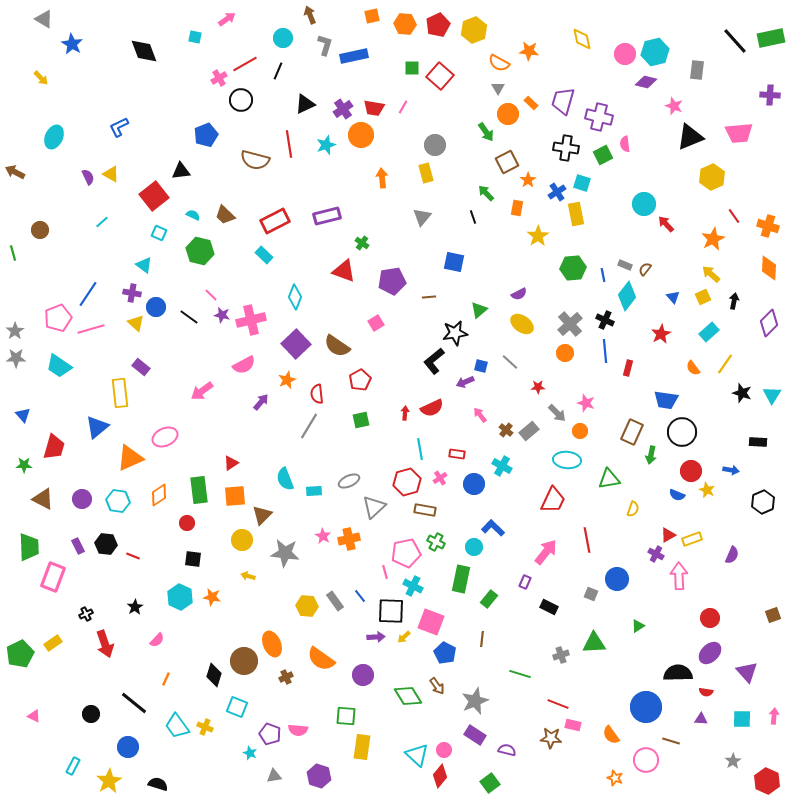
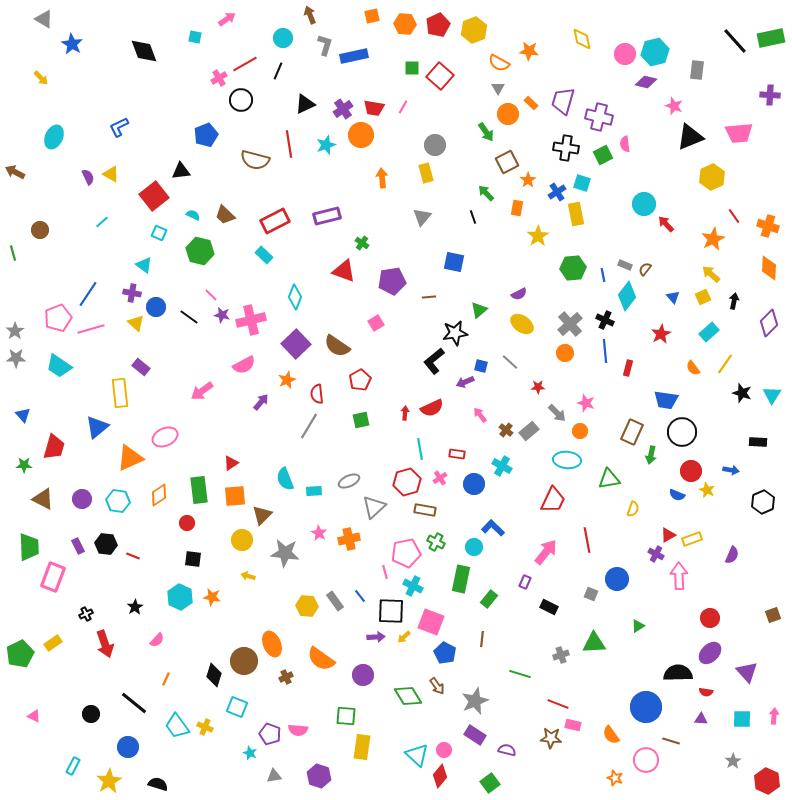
pink star at (323, 536): moved 4 px left, 3 px up
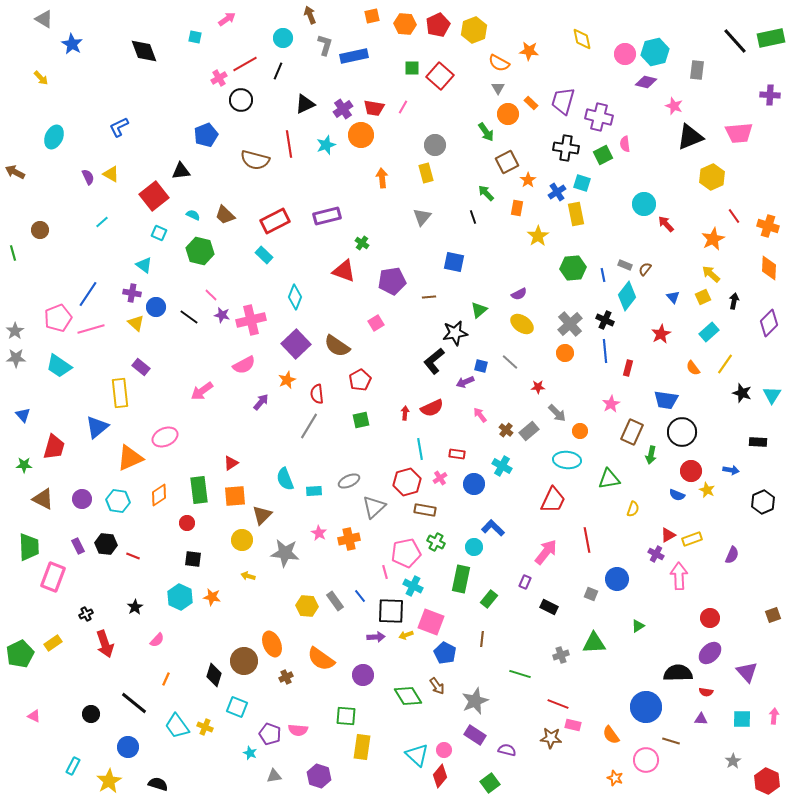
pink star at (586, 403): moved 25 px right, 1 px down; rotated 24 degrees clockwise
yellow arrow at (404, 637): moved 2 px right, 2 px up; rotated 24 degrees clockwise
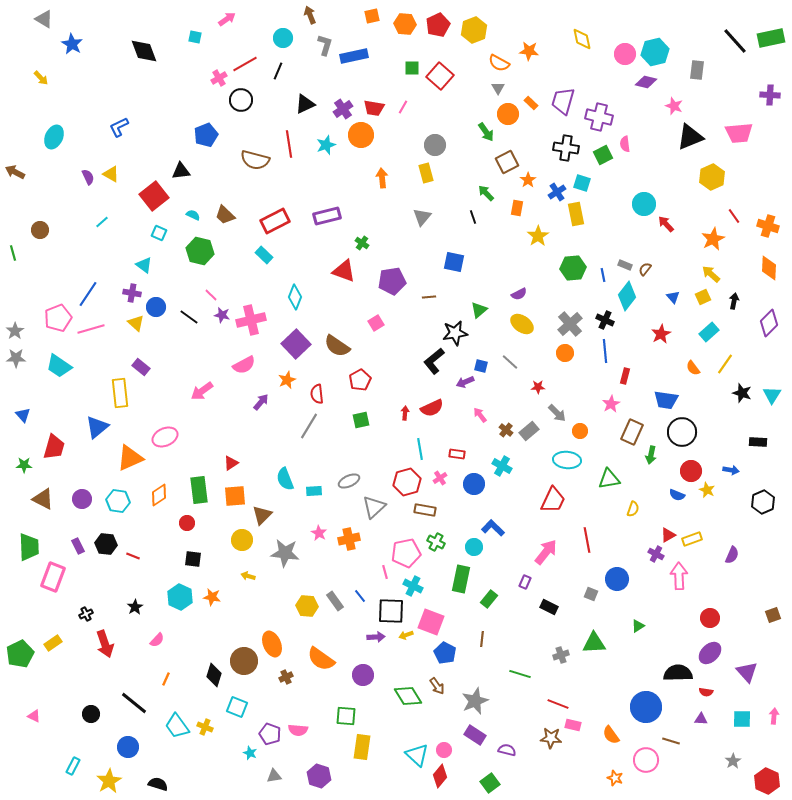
red rectangle at (628, 368): moved 3 px left, 8 px down
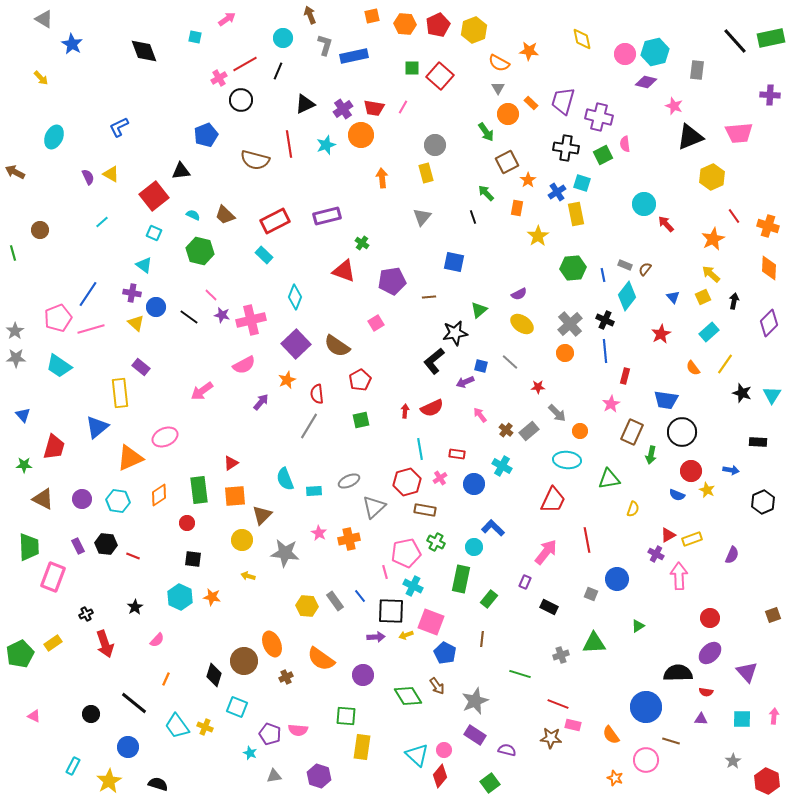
cyan square at (159, 233): moved 5 px left
red arrow at (405, 413): moved 2 px up
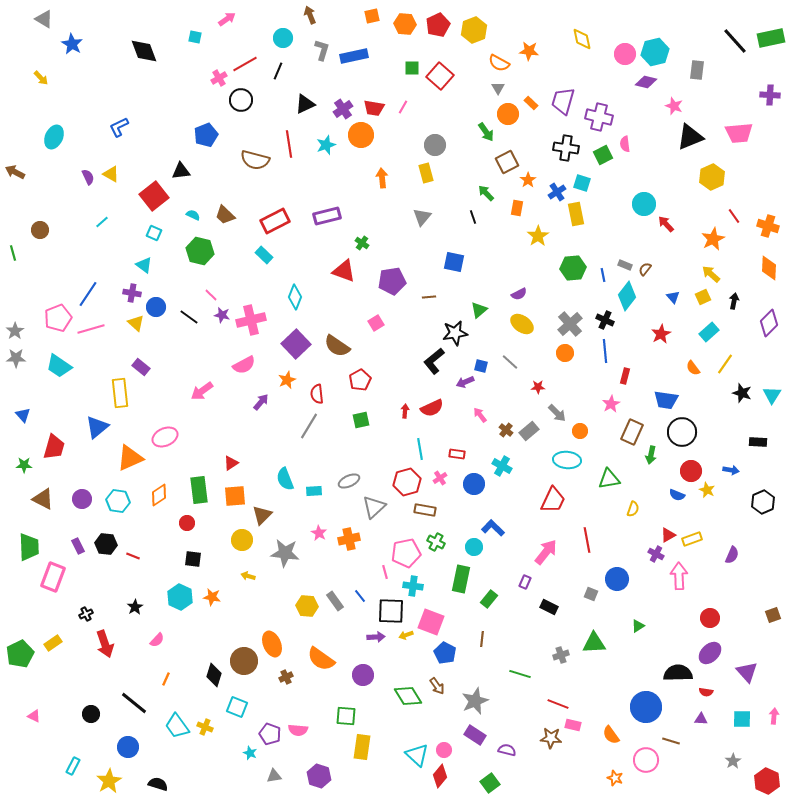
gray L-shape at (325, 45): moved 3 px left, 5 px down
cyan cross at (413, 586): rotated 18 degrees counterclockwise
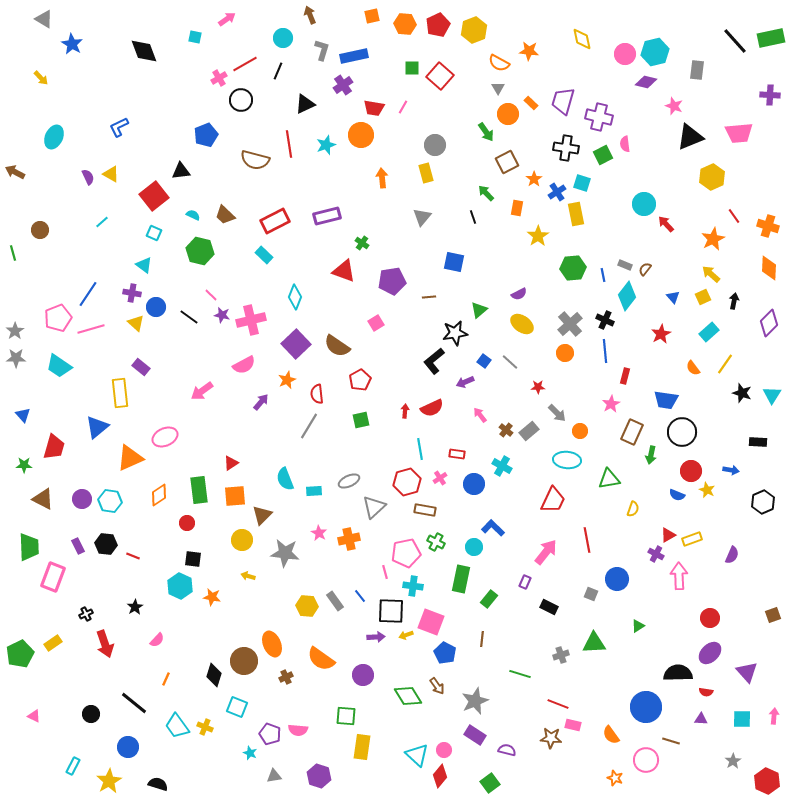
purple cross at (343, 109): moved 24 px up
orange star at (528, 180): moved 6 px right, 1 px up
blue square at (481, 366): moved 3 px right, 5 px up; rotated 24 degrees clockwise
cyan hexagon at (118, 501): moved 8 px left
cyan hexagon at (180, 597): moved 11 px up
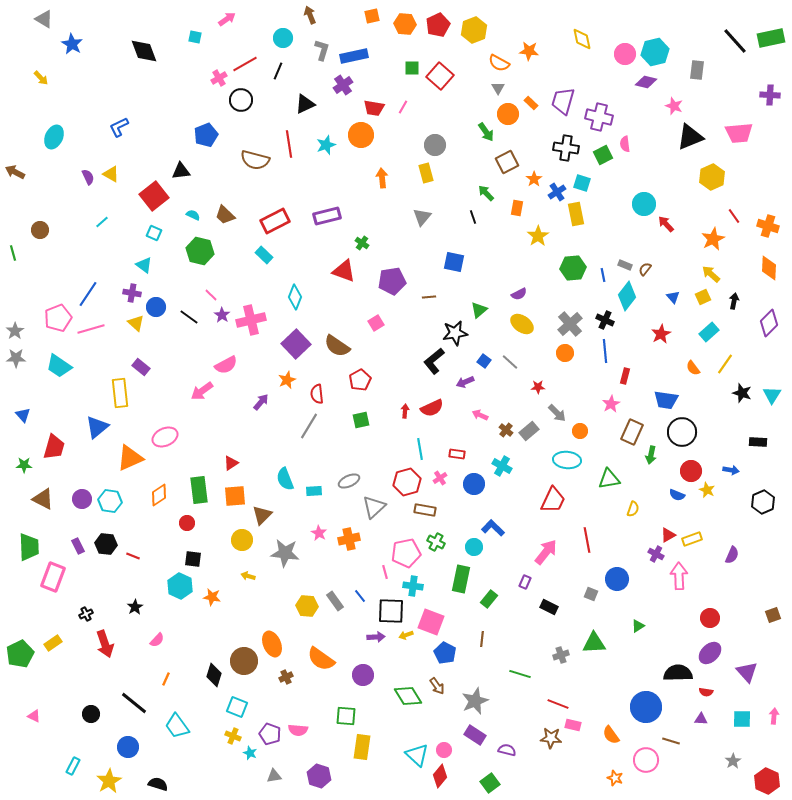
purple star at (222, 315): rotated 21 degrees clockwise
pink semicircle at (244, 365): moved 18 px left
pink arrow at (480, 415): rotated 28 degrees counterclockwise
yellow cross at (205, 727): moved 28 px right, 9 px down
